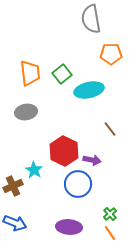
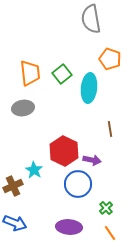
orange pentagon: moved 1 px left, 5 px down; rotated 20 degrees clockwise
cyan ellipse: moved 2 px up; rotated 72 degrees counterclockwise
gray ellipse: moved 3 px left, 4 px up
brown line: rotated 28 degrees clockwise
green cross: moved 4 px left, 6 px up
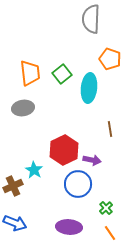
gray semicircle: rotated 12 degrees clockwise
red hexagon: moved 1 px up; rotated 8 degrees clockwise
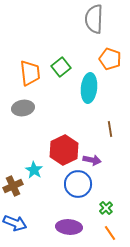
gray semicircle: moved 3 px right
green square: moved 1 px left, 7 px up
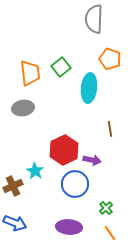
cyan star: moved 1 px right, 1 px down
blue circle: moved 3 px left
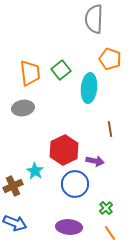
green square: moved 3 px down
purple arrow: moved 3 px right, 1 px down
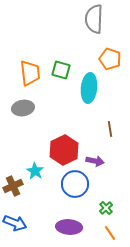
green square: rotated 36 degrees counterclockwise
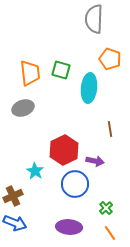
gray ellipse: rotated 10 degrees counterclockwise
brown cross: moved 10 px down
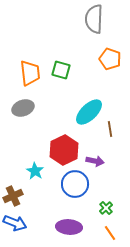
cyan ellipse: moved 24 px down; rotated 40 degrees clockwise
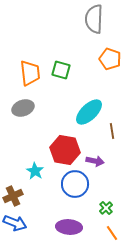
brown line: moved 2 px right, 2 px down
red hexagon: moved 1 px right; rotated 24 degrees counterclockwise
orange line: moved 2 px right
